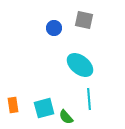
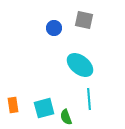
green semicircle: rotated 21 degrees clockwise
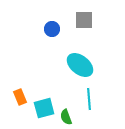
gray square: rotated 12 degrees counterclockwise
blue circle: moved 2 px left, 1 px down
orange rectangle: moved 7 px right, 8 px up; rotated 14 degrees counterclockwise
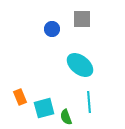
gray square: moved 2 px left, 1 px up
cyan line: moved 3 px down
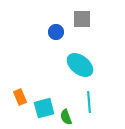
blue circle: moved 4 px right, 3 px down
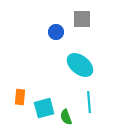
orange rectangle: rotated 28 degrees clockwise
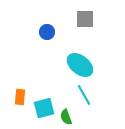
gray square: moved 3 px right
blue circle: moved 9 px left
cyan line: moved 5 px left, 7 px up; rotated 25 degrees counterclockwise
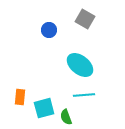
gray square: rotated 30 degrees clockwise
blue circle: moved 2 px right, 2 px up
cyan line: rotated 65 degrees counterclockwise
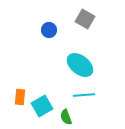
cyan square: moved 2 px left, 2 px up; rotated 15 degrees counterclockwise
